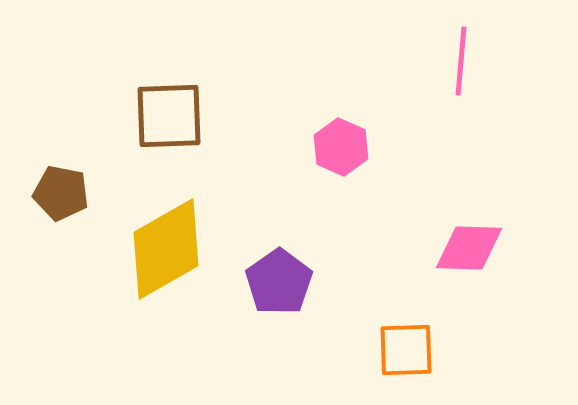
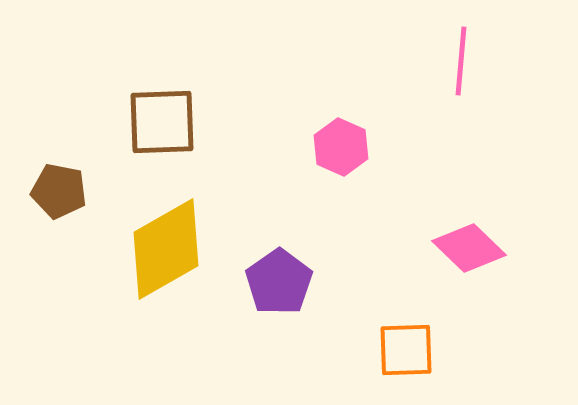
brown square: moved 7 px left, 6 px down
brown pentagon: moved 2 px left, 2 px up
pink diamond: rotated 42 degrees clockwise
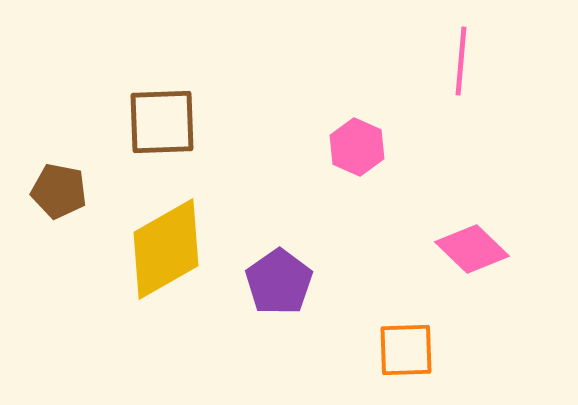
pink hexagon: moved 16 px right
pink diamond: moved 3 px right, 1 px down
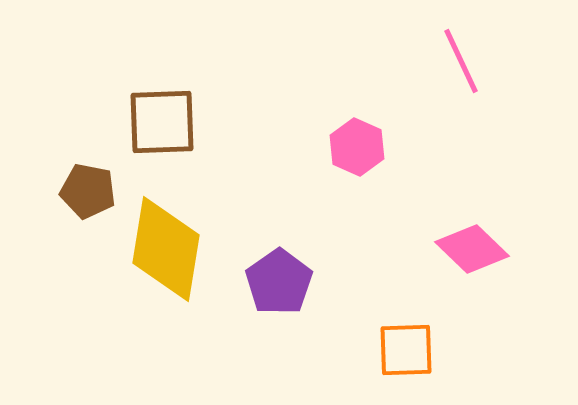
pink line: rotated 30 degrees counterclockwise
brown pentagon: moved 29 px right
yellow diamond: rotated 51 degrees counterclockwise
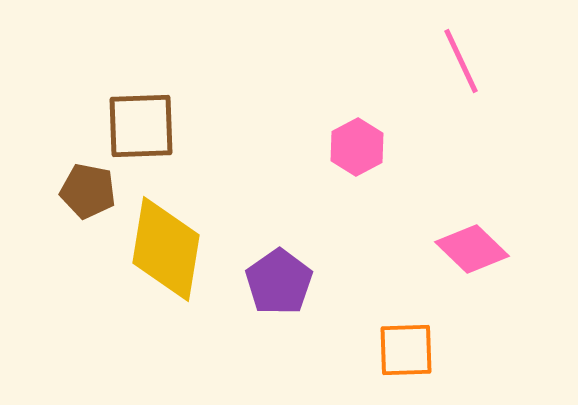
brown square: moved 21 px left, 4 px down
pink hexagon: rotated 8 degrees clockwise
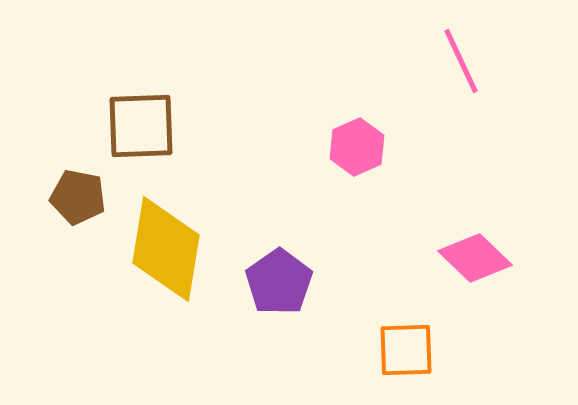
pink hexagon: rotated 4 degrees clockwise
brown pentagon: moved 10 px left, 6 px down
pink diamond: moved 3 px right, 9 px down
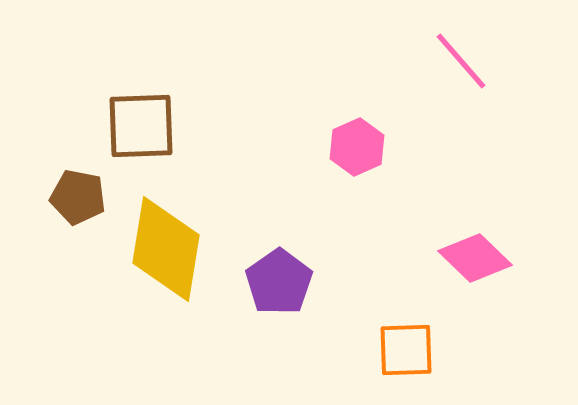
pink line: rotated 16 degrees counterclockwise
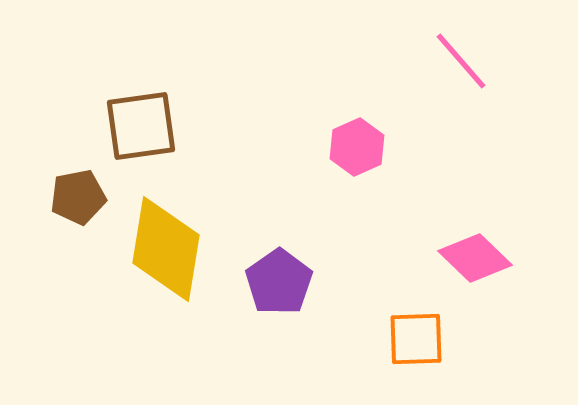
brown square: rotated 6 degrees counterclockwise
brown pentagon: rotated 22 degrees counterclockwise
orange square: moved 10 px right, 11 px up
